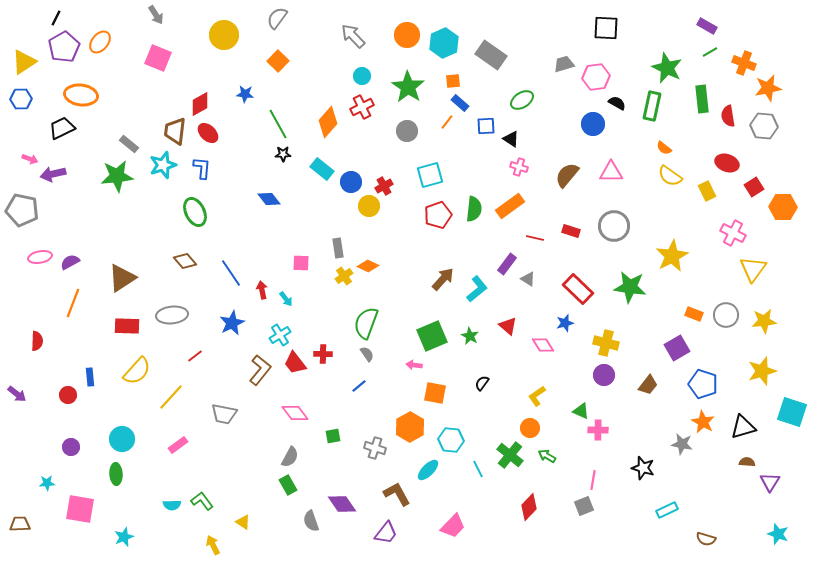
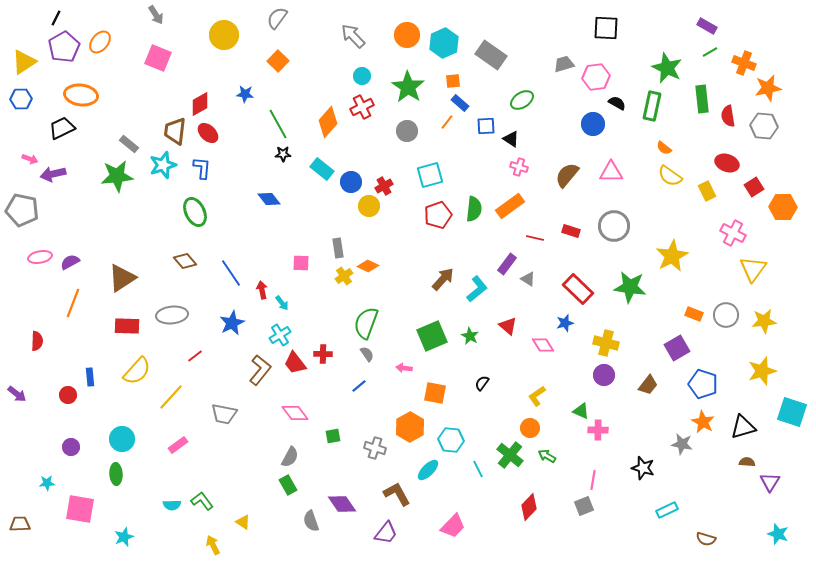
cyan arrow at (286, 299): moved 4 px left, 4 px down
pink arrow at (414, 365): moved 10 px left, 3 px down
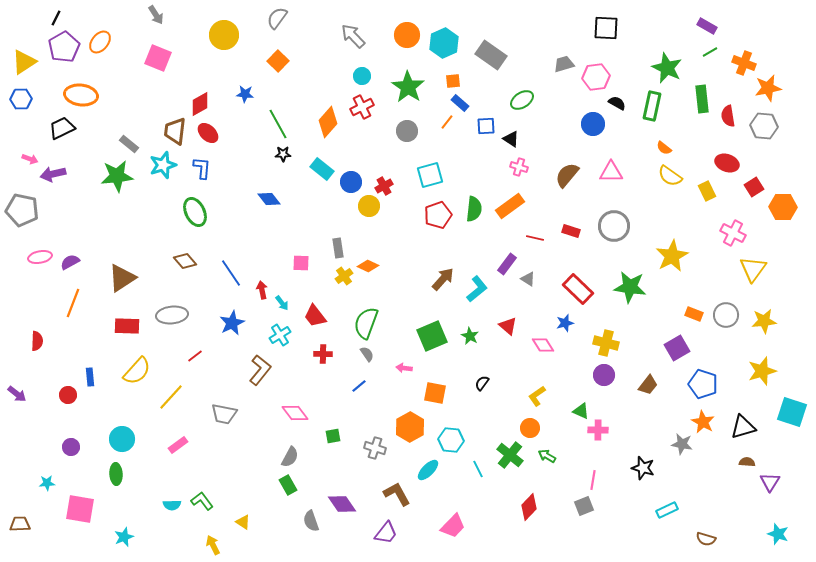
red trapezoid at (295, 363): moved 20 px right, 47 px up
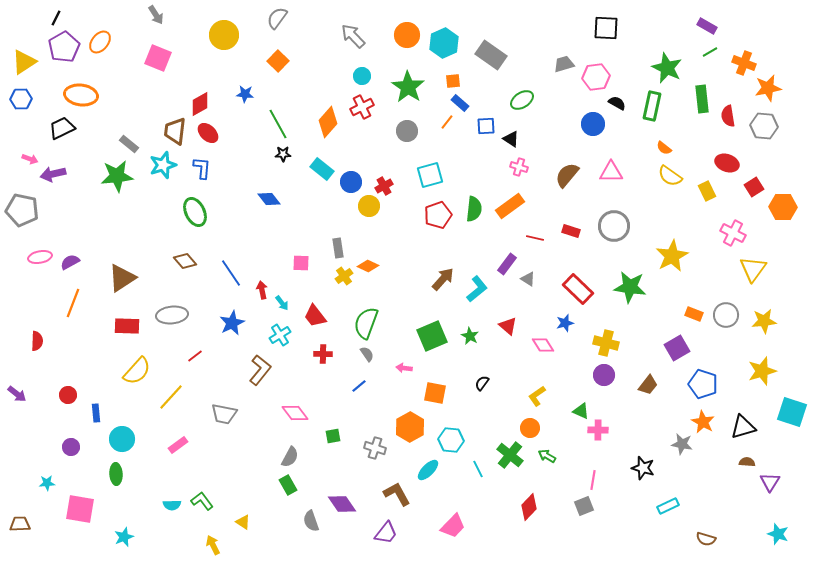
blue rectangle at (90, 377): moved 6 px right, 36 px down
cyan rectangle at (667, 510): moved 1 px right, 4 px up
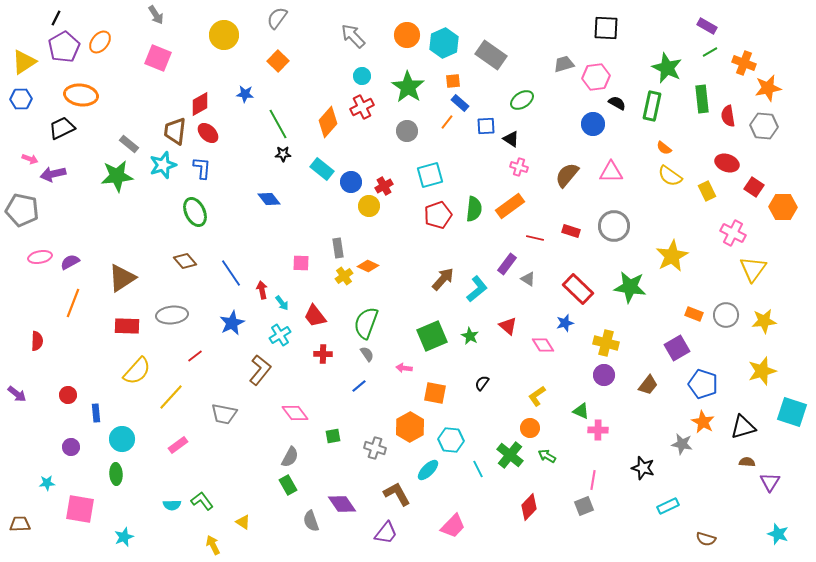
red square at (754, 187): rotated 24 degrees counterclockwise
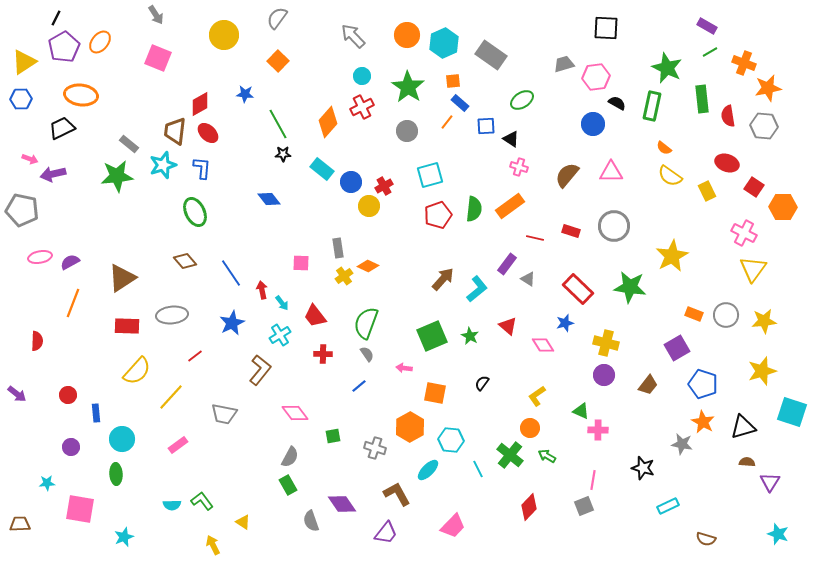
pink cross at (733, 233): moved 11 px right
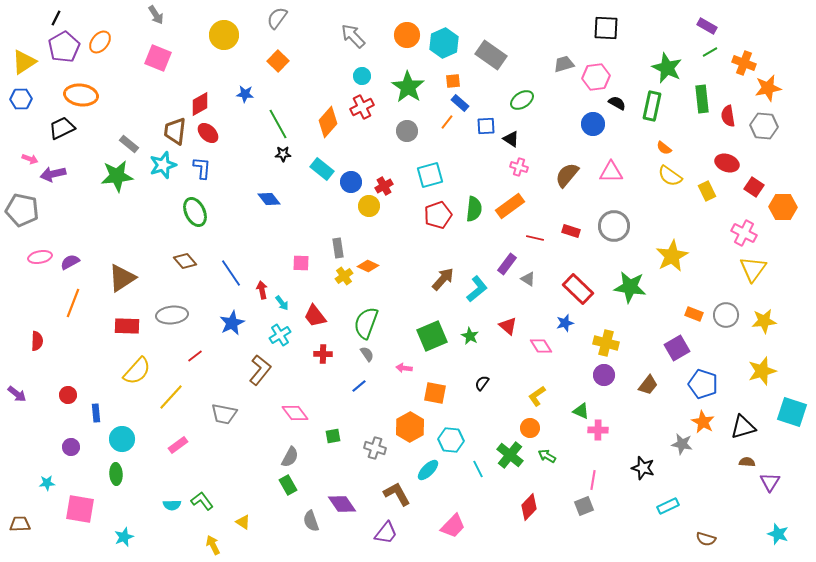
pink diamond at (543, 345): moved 2 px left, 1 px down
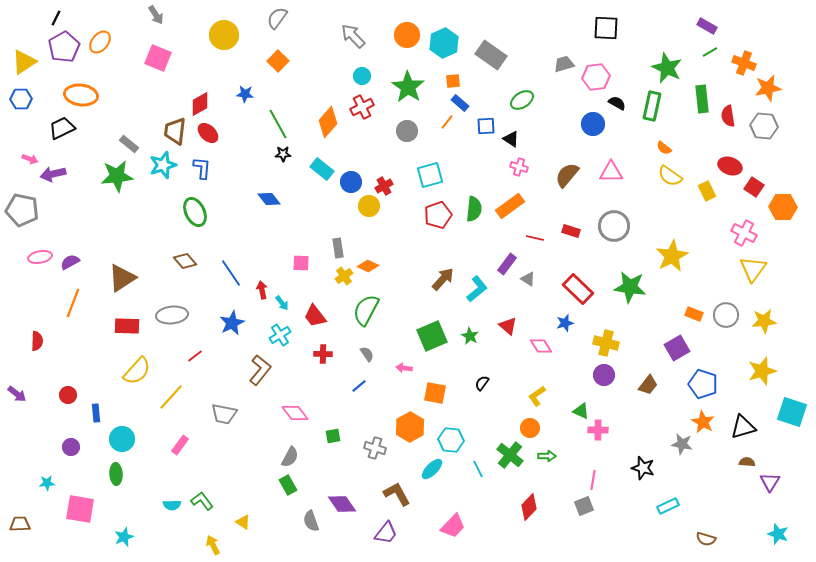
red ellipse at (727, 163): moved 3 px right, 3 px down
green semicircle at (366, 323): moved 13 px up; rotated 8 degrees clockwise
pink rectangle at (178, 445): moved 2 px right; rotated 18 degrees counterclockwise
green arrow at (547, 456): rotated 150 degrees clockwise
cyan ellipse at (428, 470): moved 4 px right, 1 px up
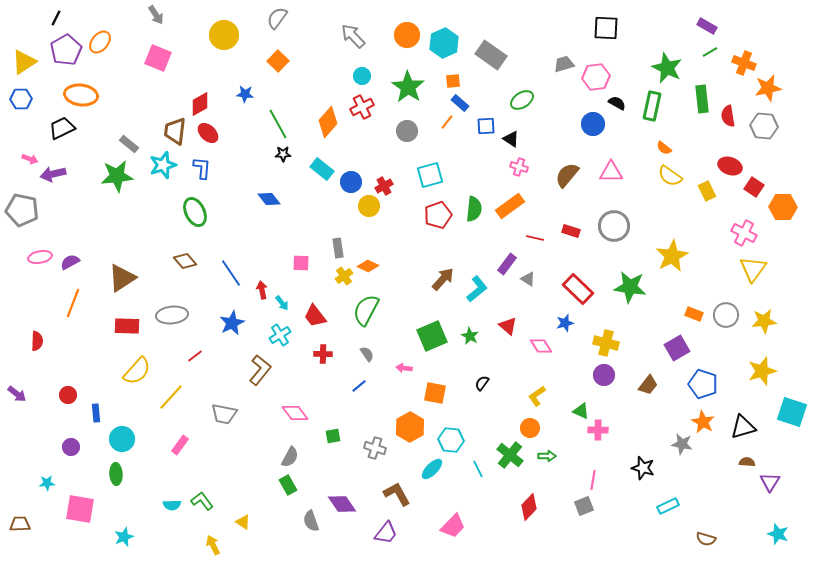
purple pentagon at (64, 47): moved 2 px right, 3 px down
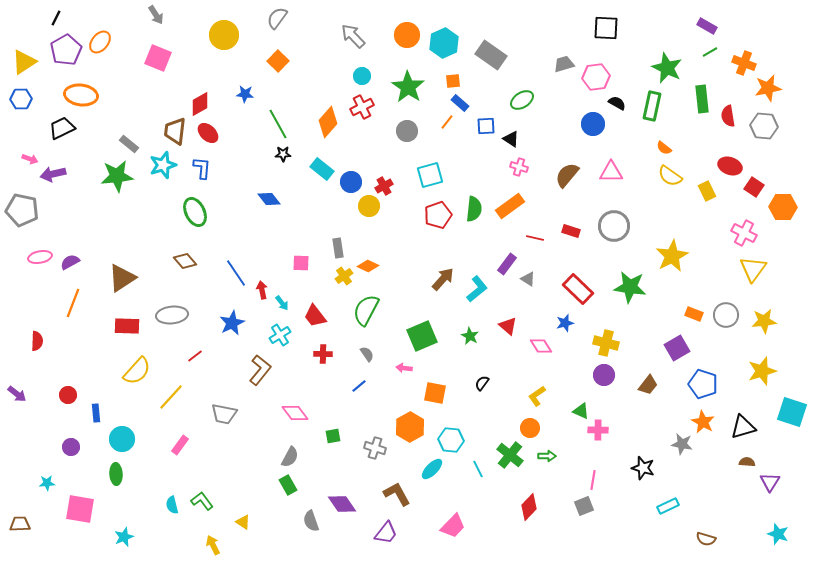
blue line at (231, 273): moved 5 px right
green square at (432, 336): moved 10 px left
cyan semicircle at (172, 505): rotated 78 degrees clockwise
